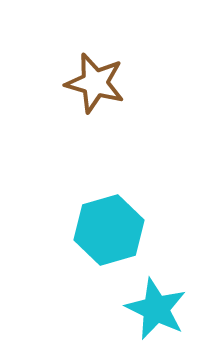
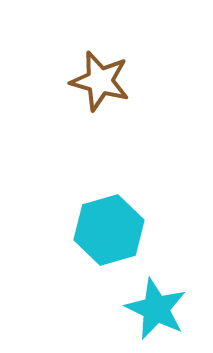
brown star: moved 5 px right, 2 px up
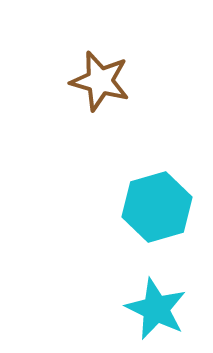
cyan hexagon: moved 48 px right, 23 px up
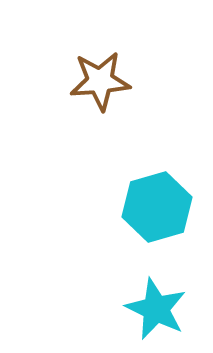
brown star: rotated 20 degrees counterclockwise
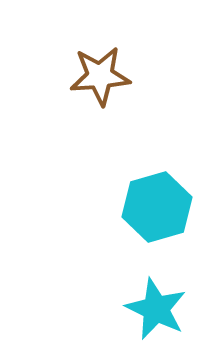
brown star: moved 5 px up
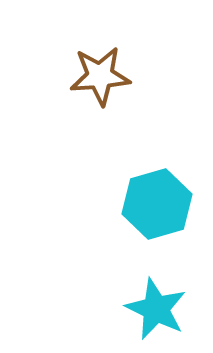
cyan hexagon: moved 3 px up
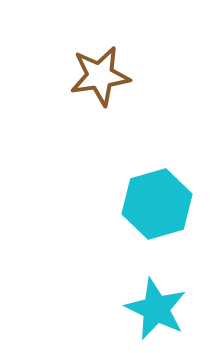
brown star: rotated 4 degrees counterclockwise
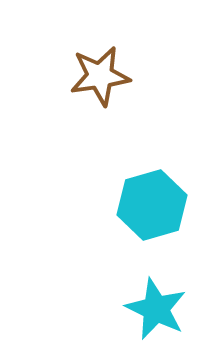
cyan hexagon: moved 5 px left, 1 px down
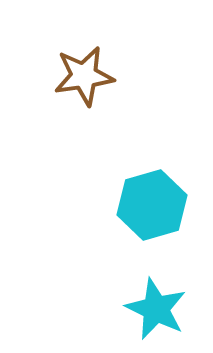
brown star: moved 16 px left
